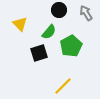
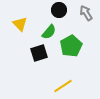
yellow line: rotated 12 degrees clockwise
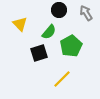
yellow line: moved 1 px left, 7 px up; rotated 12 degrees counterclockwise
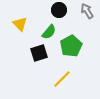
gray arrow: moved 1 px right, 2 px up
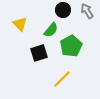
black circle: moved 4 px right
green semicircle: moved 2 px right, 2 px up
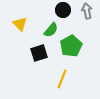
gray arrow: rotated 21 degrees clockwise
yellow line: rotated 24 degrees counterclockwise
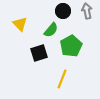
black circle: moved 1 px down
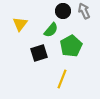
gray arrow: moved 3 px left; rotated 14 degrees counterclockwise
yellow triangle: rotated 21 degrees clockwise
